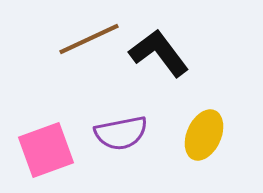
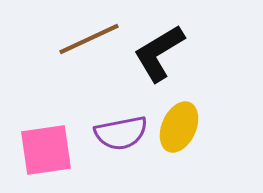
black L-shape: rotated 84 degrees counterclockwise
yellow ellipse: moved 25 px left, 8 px up
pink square: rotated 12 degrees clockwise
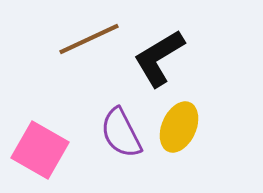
black L-shape: moved 5 px down
purple semicircle: rotated 74 degrees clockwise
pink square: moved 6 px left; rotated 38 degrees clockwise
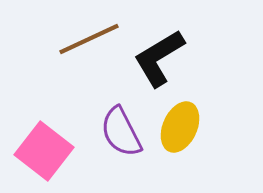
yellow ellipse: moved 1 px right
purple semicircle: moved 1 px up
pink square: moved 4 px right, 1 px down; rotated 8 degrees clockwise
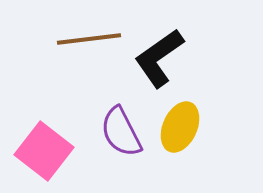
brown line: rotated 18 degrees clockwise
black L-shape: rotated 4 degrees counterclockwise
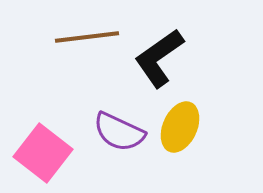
brown line: moved 2 px left, 2 px up
purple semicircle: moved 2 px left; rotated 38 degrees counterclockwise
pink square: moved 1 px left, 2 px down
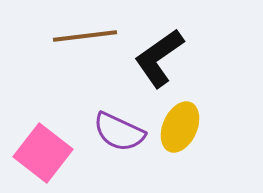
brown line: moved 2 px left, 1 px up
